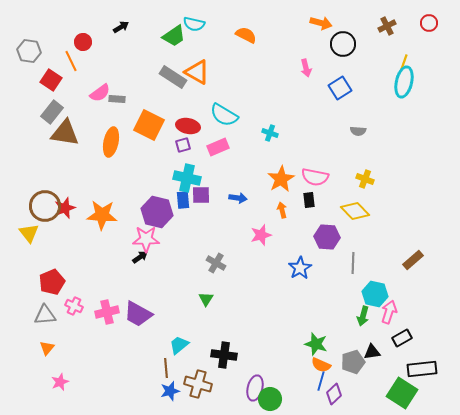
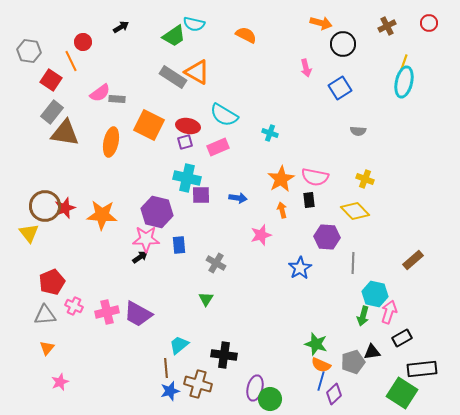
purple square at (183, 145): moved 2 px right, 3 px up
blue rectangle at (183, 200): moved 4 px left, 45 px down
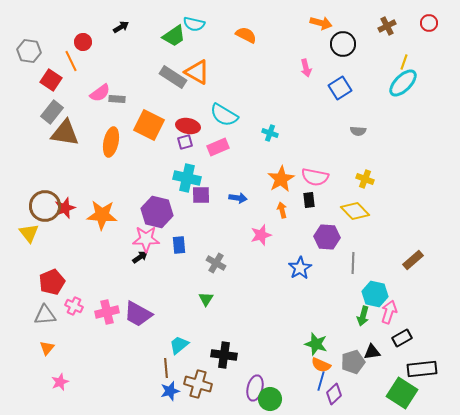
cyan ellipse at (404, 82): moved 1 px left, 1 px down; rotated 32 degrees clockwise
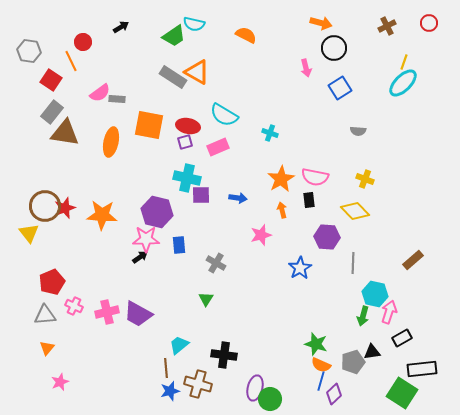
black circle at (343, 44): moved 9 px left, 4 px down
orange square at (149, 125): rotated 16 degrees counterclockwise
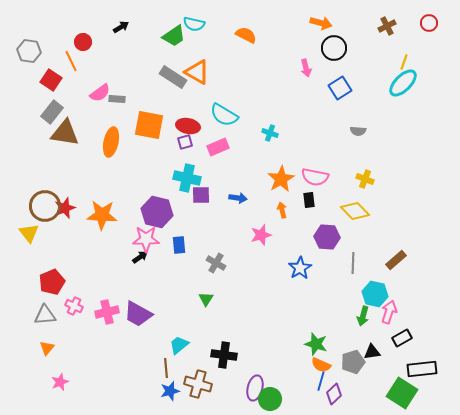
brown rectangle at (413, 260): moved 17 px left
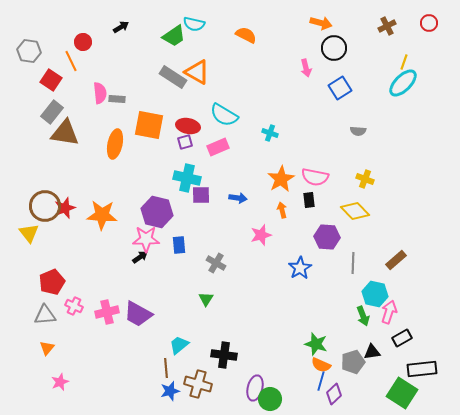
pink semicircle at (100, 93): rotated 60 degrees counterclockwise
orange ellipse at (111, 142): moved 4 px right, 2 px down
green arrow at (363, 316): rotated 36 degrees counterclockwise
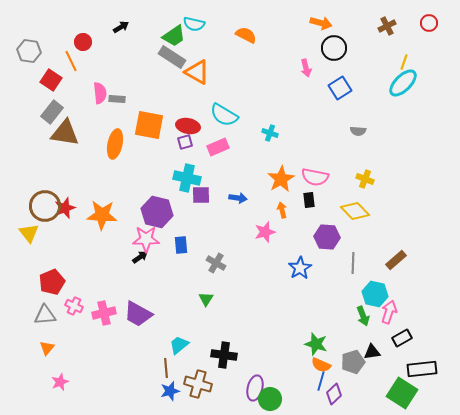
gray rectangle at (173, 77): moved 1 px left, 20 px up
pink star at (261, 235): moved 4 px right, 3 px up
blue rectangle at (179, 245): moved 2 px right
pink cross at (107, 312): moved 3 px left, 1 px down
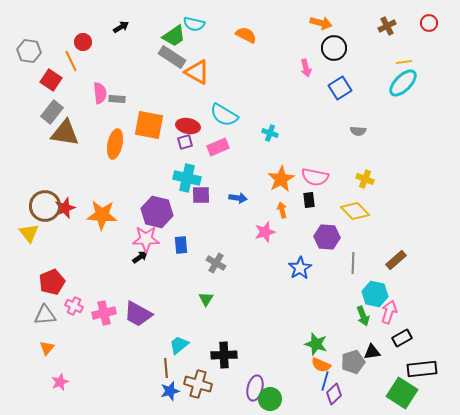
yellow line at (404, 62): rotated 63 degrees clockwise
black cross at (224, 355): rotated 10 degrees counterclockwise
blue line at (321, 381): moved 4 px right
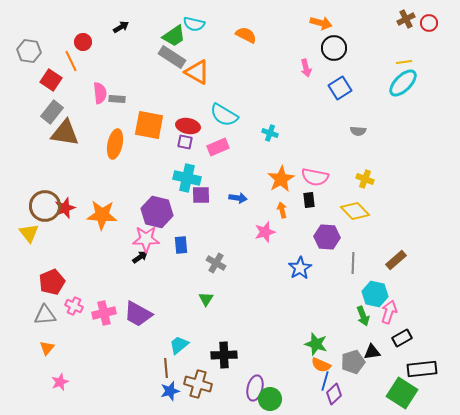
brown cross at (387, 26): moved 19 px right, 7 px up
purple square at (185, 142): rotated 28 degrees clockwise
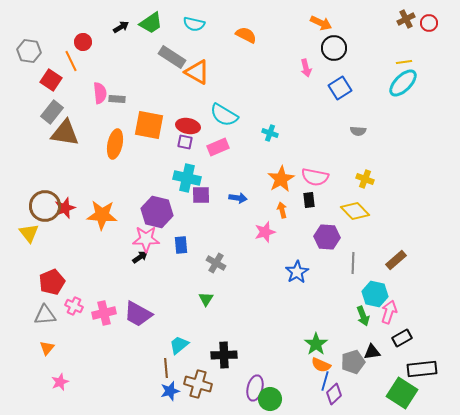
orange arrow at (321, 23): rotated 10 degrees clockwise
green trapezoid at (174, 36): moved 23 px left, 13 px up
blue star at (300, 268): moved 3 px left, 4 px down
green star at (316, 344): rotated 20 degrees clockwise
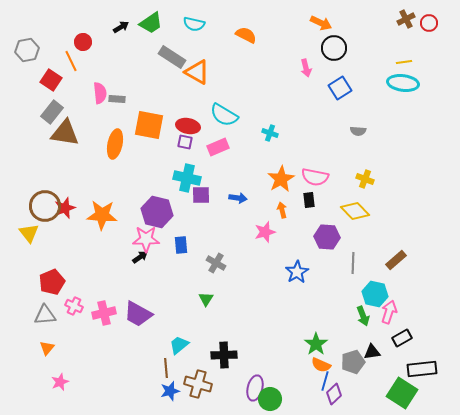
gray hexagon at (29, 51): moved 2 px left, 1 px up; rotated 20 degrees counterclockwise
cyan ellipse at (403, 83): rotated 52 degrees clockwise
